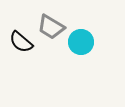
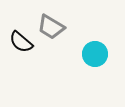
cyan circle: moved 14 px right, 12 px down
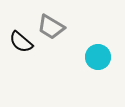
cyan circle: moved 3 px right, 3 px down
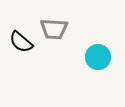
gray trapezoid: moved 3 px right, 2 px down; rotated 28 degrees counterclockwise
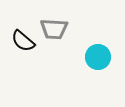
black semicircle: moved 2 px right, 1 px up
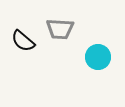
gray trapezoid: moved 6 px right
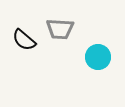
black semicircle: moved 1 px right, 1 px up
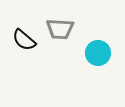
cyan circle: moved 4 px up
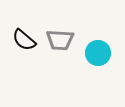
gray trapezoid: moved 11 px down
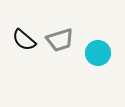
gray trapezoid: rotated 20 degrees counterclockwise
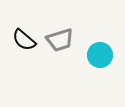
cyan circle: moved 2 px right, 2 px down
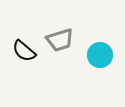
black semicircle: moved 11 px down
